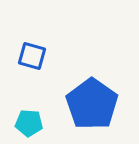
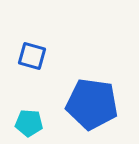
blue pentagon: rotated 27 degrees counterclockwise
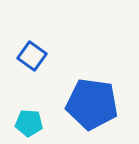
blue square: rotated 20 degrees clockwise
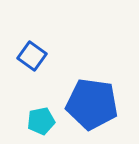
cyan pentagon: moved 12 px right, 2 px up; rotated 16 degrees counterclockwise
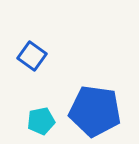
blue pentagon: moved 3 px right, 7 px down
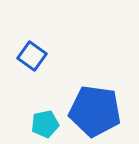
cyan pentagon: moved 4 px right, 3 px down
